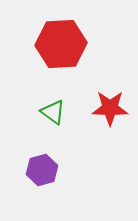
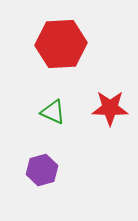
green triangle: rotated 12 degrees counterclockwise
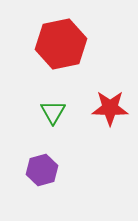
red hexagon: rotated 9 degrees counterclockwise
green triangle: rotated 36 degrees clockwise
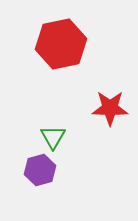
green triangle: moved 25 px down
purple hexagon: moved 2 px left
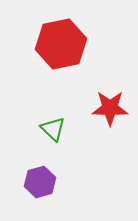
green triangle: moved 8 px up; rotated 16 degrees counterclockwise
purple hexagon: moved 12 px down
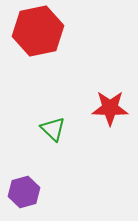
red hexagon: moved 23 px left, 13 px up
purple hexagon: moved 16 px left, 10 px down
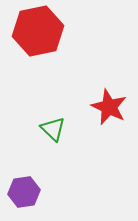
red star: moved 1 px left, 1 px up; rotated 24 degrees clockwise
purple hexagon: rotated 8 degrees clockwise
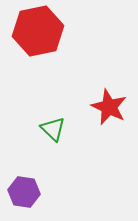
purple hexagon: rotated 16 degrees clockwise
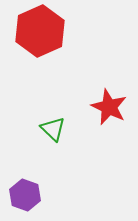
red hexagon: moved 2 px right; rotated 12 degrees counterclockwise
purple hexagon: moved 1 px right, 3 px down; rotated 12 degrees clockwise
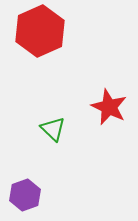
purple hexagon: rotated 20 degrees clockwise
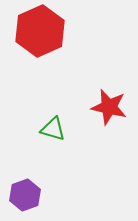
red star: rotated 12 degrees counterclockwise
green triangle: rotated 28 degrees counterclockwise
